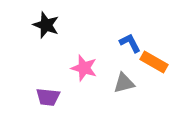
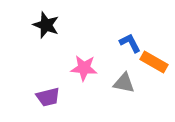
pink star: rotated 12 degrees counterclockwise
gray triangle: rotated 25 degrees clockwise
purple trapezoid: rotated 20 degrees counterclockwise
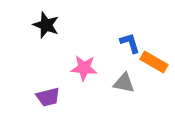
blue L-shape: rotated 10 degrees clockwise
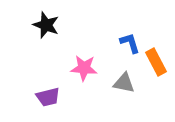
orange rectangle: moved 2 px right; rotated 32 degrees clockwise
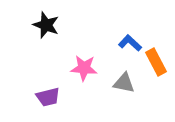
blue L-shape: rotated 30 degrees counterclockwise
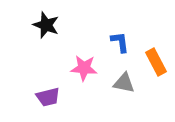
blue L-shape: moved 10 px left, 1 px up; rotated 40 degrees clockwise
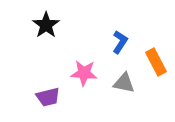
black star: rotated 16 degrees clockwise
blue L-shape: rotated 40 degrees clockwise
pink star: moved 5 px down
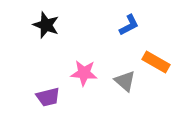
black star: rotated 16 degrees counterclockwise
blue L-shape: moved 9 px right, 17 px up; rotated 30 degrees clockwise
orange rectangle: rotated 32 degrees counterclockwise
gray triangle: moved 1 px right, 2 px up; rotated 30 degrees clockwise
